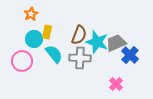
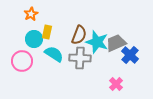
cyan semicircle: rotated 18 degrees counterclockwise
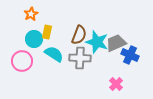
blue cross: rotated 18 degrees counterclockwise
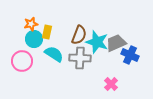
orange star: moved 10 px down; rotated 16 degrees clockwise
pink cross: moved 5 px left
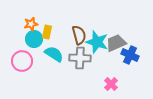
brown semicircle: rotated 36 degrees counterclockwise
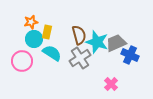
orange star: moved 2 px up
cyan semicircle: moved 2 px left, 1 px up
gray cross: rotated 35 degrees counterclockwise
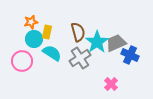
brown semicircle: moved 1 px left, 3 px up
cyan star: rotated 20 degrees clockwise
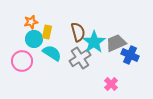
cyan star: moved 3 px left
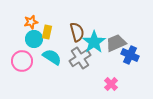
brown semicircle: moved 1 px left
cyan semicircle: moved 4 px down
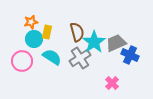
pink cross: moved 1 px right, 1 px up
